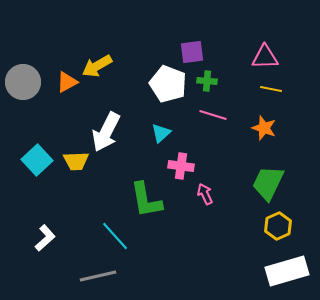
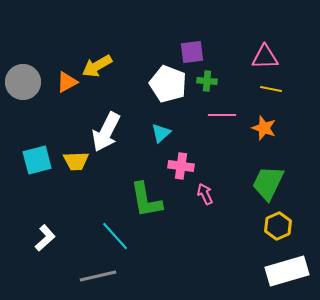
pink line: moved 9 px right; rotated 16 degrees counterclockwise
cyan square: rotated 28 degrees clockwise
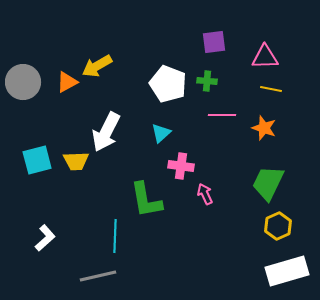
purple square: moved 22 px right, 10 px up
cyan line: rotated 44 degrees clockwise
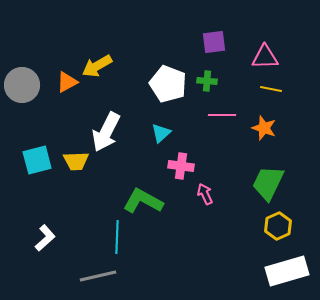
gray circle: moved 1 px left, 3 px down
green L-shape: moved 3 px left, 1 px down; rotated 129 degrees clockwise
cyan line: moved 2 px right, 1 px down
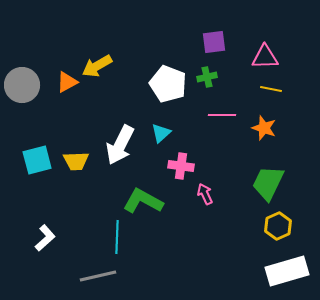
green cross: moved 4 px up; rotated 18 degrees counterclockwise
white arrow: moved 14 px right, 13 px down
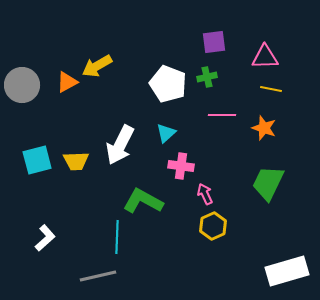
cyan triangle: moved 5 px right
yellow hexagon: moved 65 px left
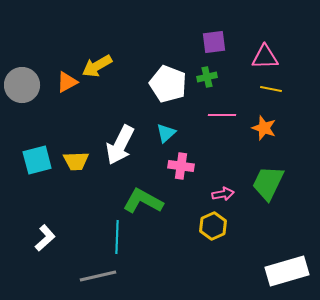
pink arrow: moved 18 px right; rotated 105 degrees clockwise
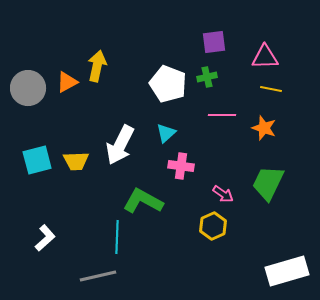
yellow arrow: rotated 132 degrees clockwise
gray circle: moved 6 px right, 3 px down
pink arrow: rotated 45 degrees clockwise
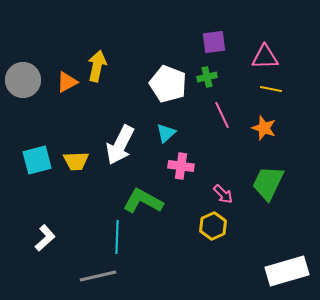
gray circle: moved 5 px left, 8 px up
pink line: rotated 64 degrees clockwise
pink arrow: rotated 10 degrees clockwise
